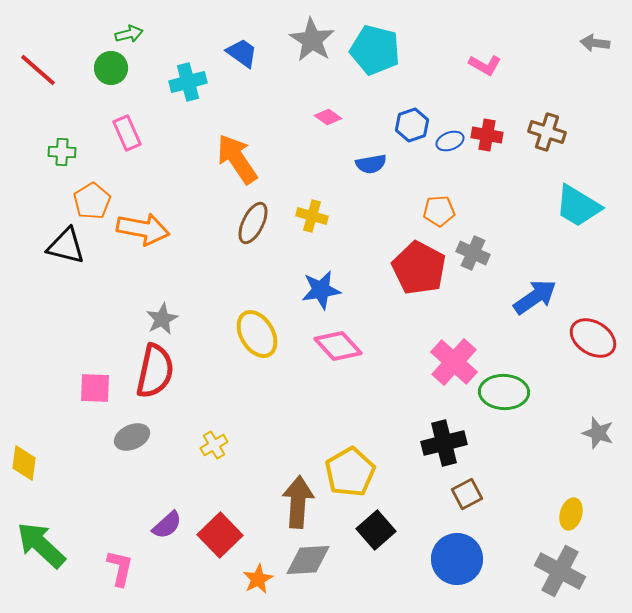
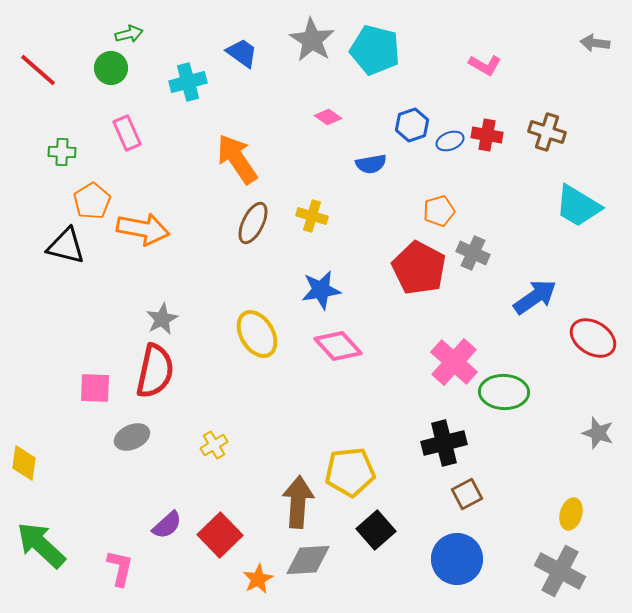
orange pentagon at (439, 211): rotated 12 degrees counterclockwise
yellow pentagon at (350, 472): rotated 24 degrees clockwise
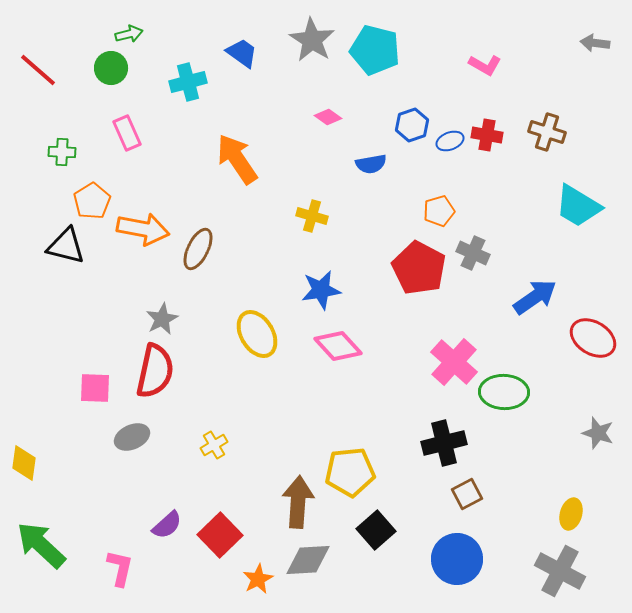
brown ellipse at (253, 223): moved 55 px left, 26 px down
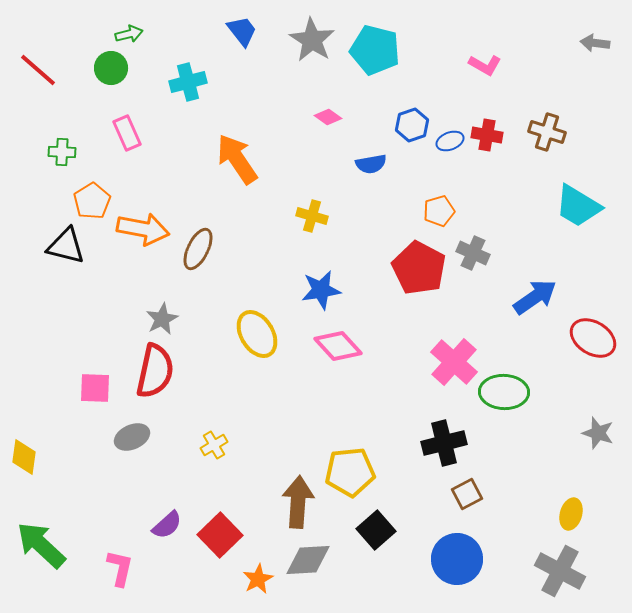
blue trapezoid at (242, 53): moved 22 px up; rotated 16 degrees clockwise
yellow diamond at (24, 463): moved 6 px up
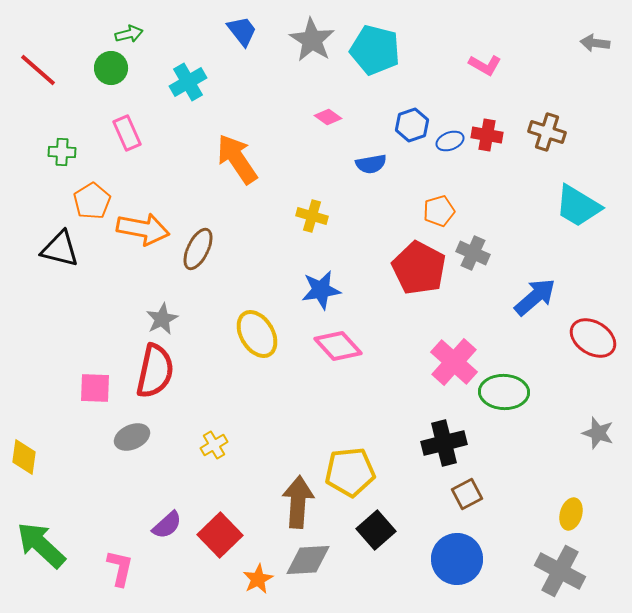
cyan cross at (188, 82): rotated 15 degrees counterclockwise
black triangle at (66, 246): moved 6 px left, 3 px down
blue arrow at (535, 297): rotated 6 degrees counterclockwise
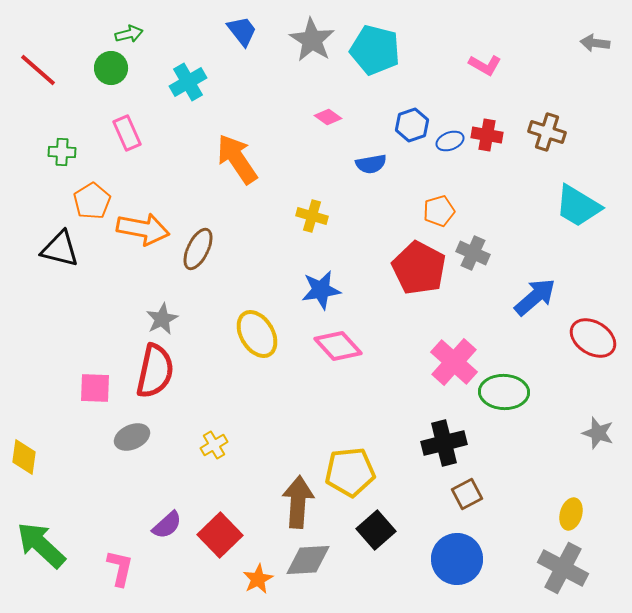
gray cross at (560, 571): moved 3 px right, 3 px up
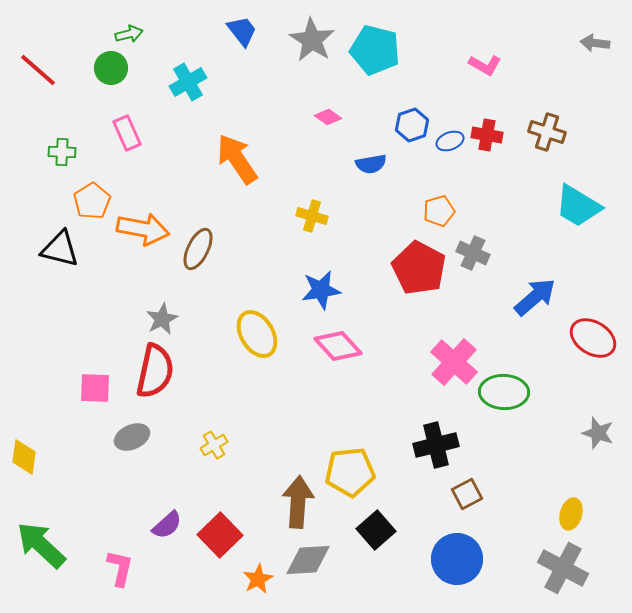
black cross at (444, 443): moved 8 px left, 2 px down
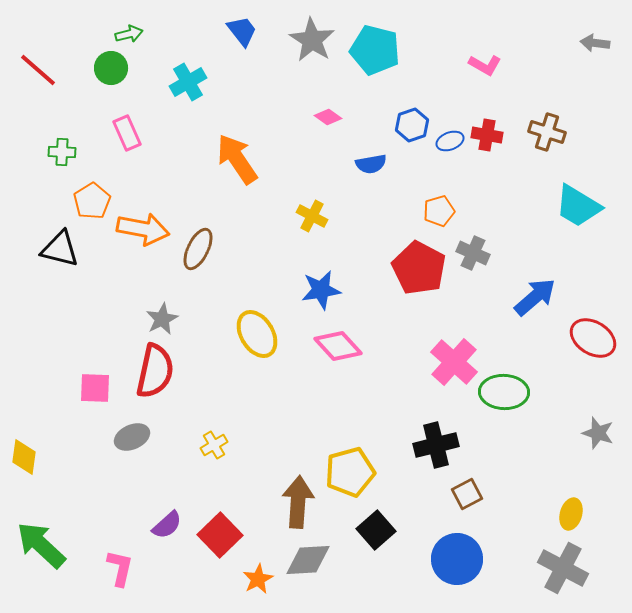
yellow cross at (312, 216): rotated 12 degrees clockwise
yellow pentagon at (350, 472): rotated 9 degrees counterclockwise
